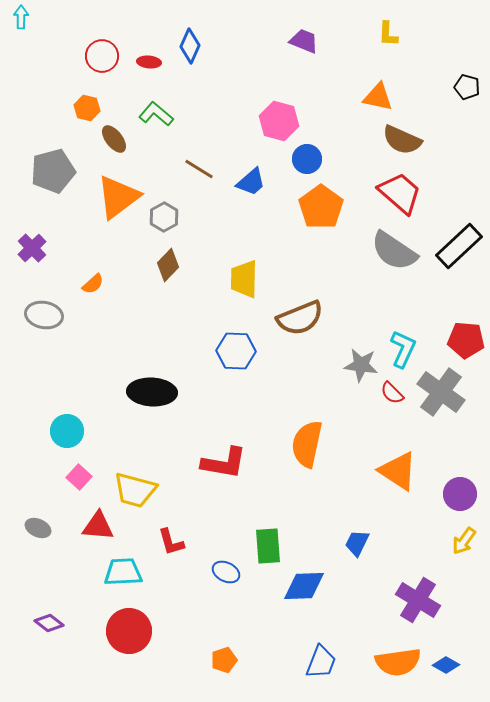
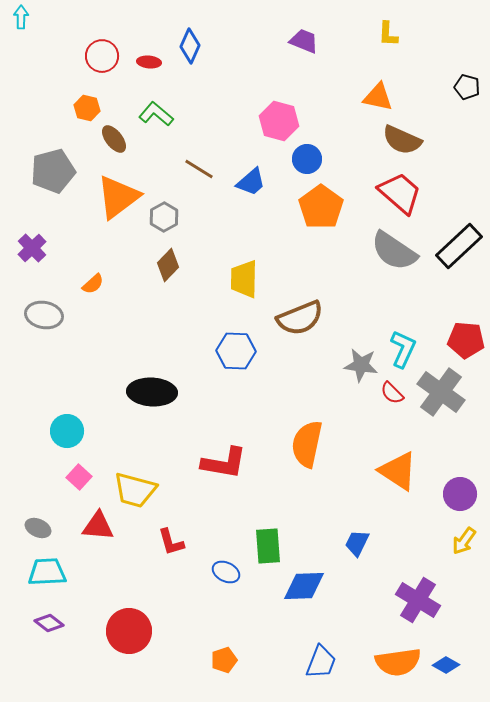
cyan trapezoid at (123, 572): moved 76 px left
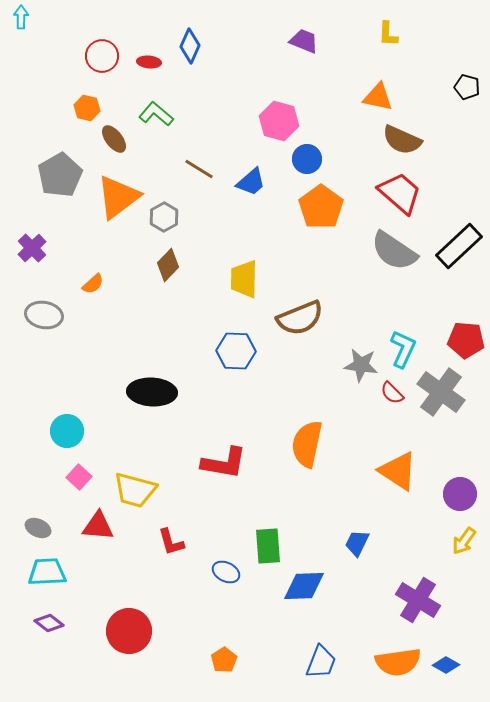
gray pentagon at (53, 171): moved 7 px right, 4 px down; rotated 15 degrees counterclockwise
orange pentagon at (224, 660): rotated 15 degrees counterclockwise
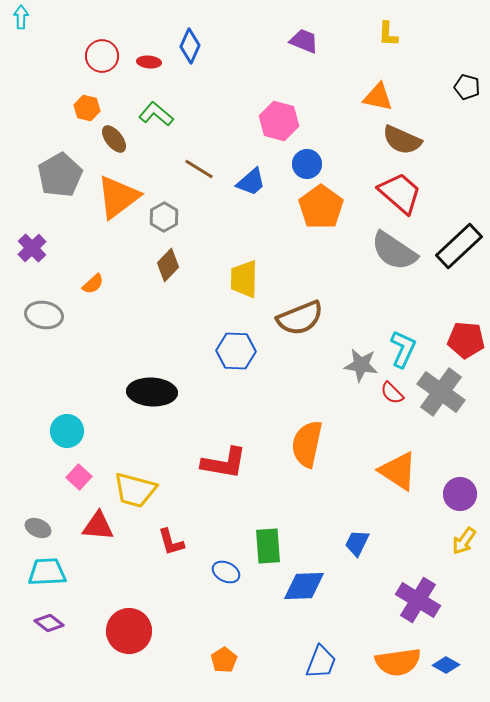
blue circle at (307, 159): moved 5 px down
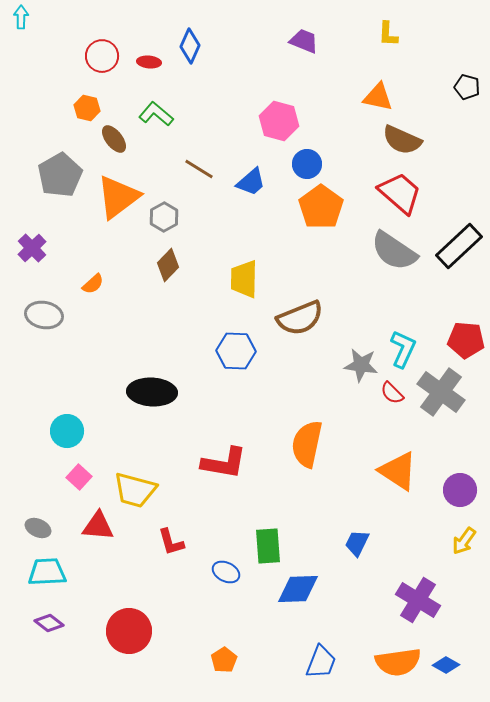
purple circle at (460, 494): moved 4 px up
blue diamond at (304, 586): moved 6 px left, 3 px down
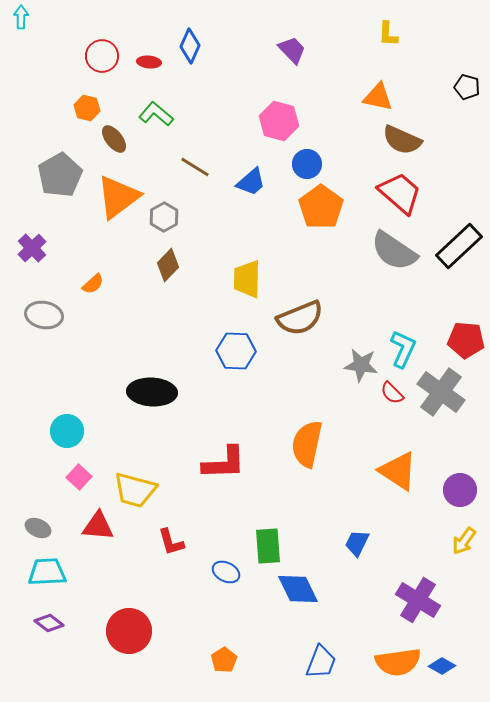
purple trapezoid at (304, 41): moved 12 px left, 9 px down; rotated 24 degrees clockwise
brown line at (199, 169): moved 4 px left, 2 px up
yellow trapezoid at (244, 279): moved 3 px right
red L-shape at (224, 463): rotated 12 degrees counterclockwise
blue diamond at (298, 589): rotated 66 degrees clockwise
blue diamond at (446, 665): moved 4 px left, 1 px down
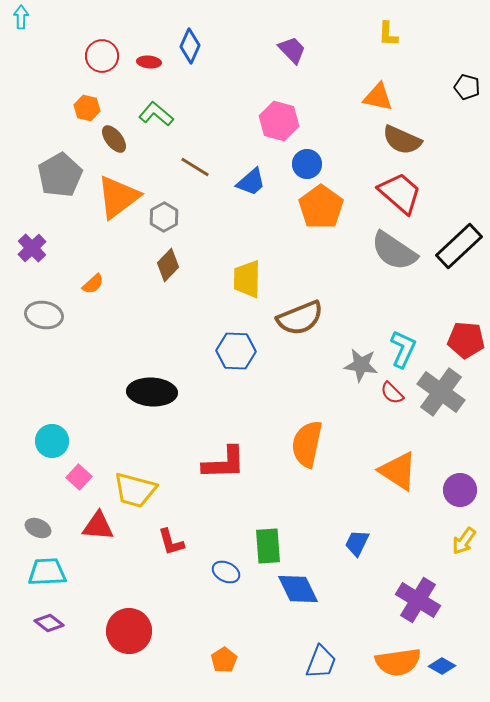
cyan circle at (67, 431): moved 15 px left, 10 px down
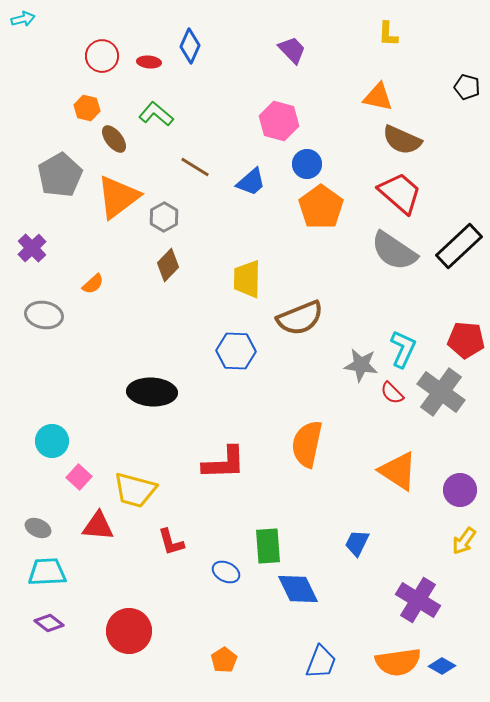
cyan arrow at (21, 17): moved 2 px right, 2 px down; rotated 75 degrees clockwise
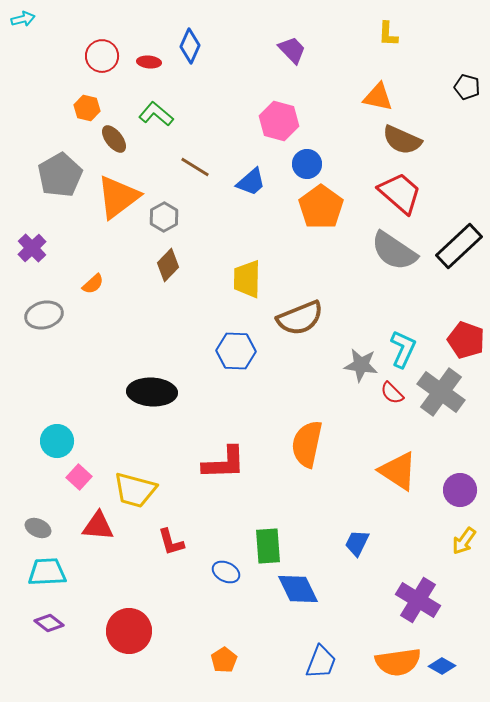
gray ellipse at (44, 315): rotated 24 degrees counterclockwise
red pentagon at (466, 340): rotated 15 degrees clockwise
cyan circle at (52, 441): moved 5 px right
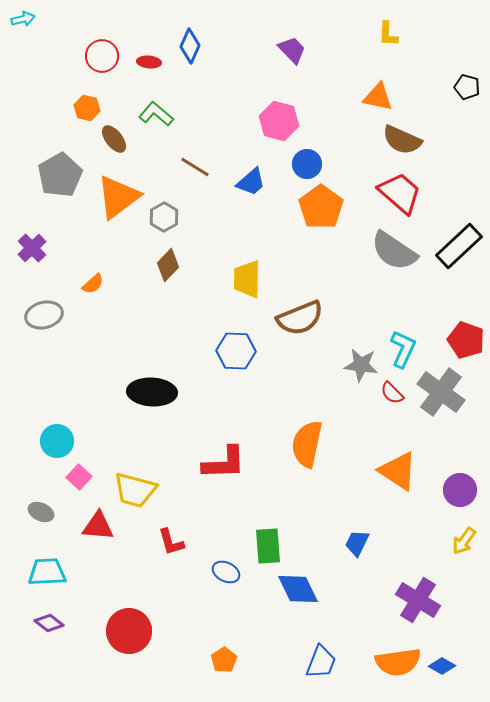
gray ellipse at (38, 528): moved 3 px right, 16 px up
